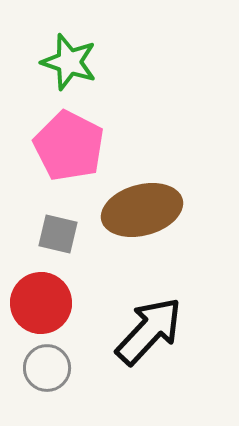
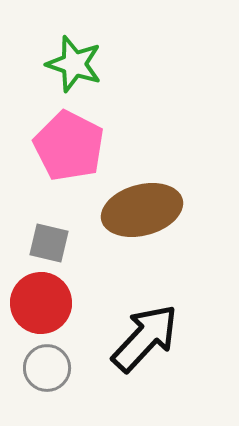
green star: moved 5 px right, 2 px down
gray square: moved 9 px left, 9 px down
black arrow: moved 4 px left, 7 px down
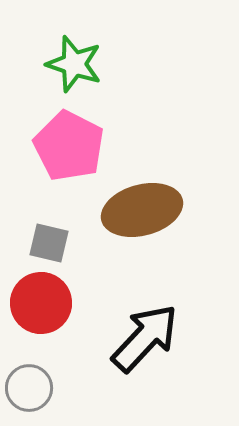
gray circle: moved 18 px left, 20 px down
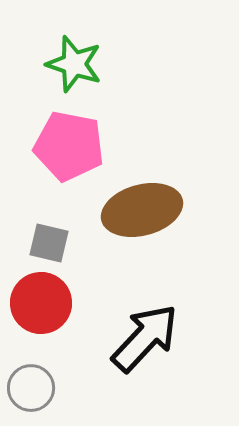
pink pentagon: rotated 16 degrees counterclockwise
gray circle: moved 2 px right
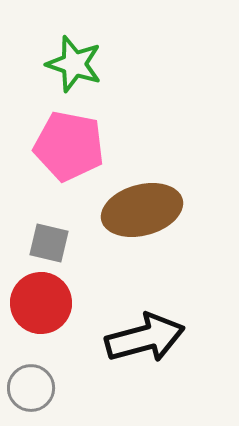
black arrow: rotated 32 degrees clockwise
